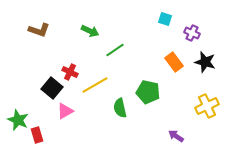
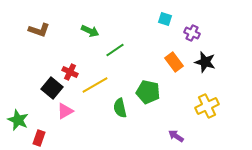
red rectangle: moved 2 px right, 3 px down; rotated 35 degrees clockwise
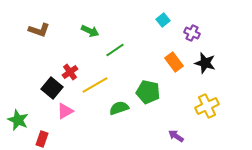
cyan square: moved 2 px left, 1 px down; rotated 32 degrees clockwise
black star: moved 1 px down
red cross: rotated 28 degrees clockwise
green semicircle: moved 1 px left; rotated 84 degrees clockwise
red rectangle: moved 3 px right, 1 px down
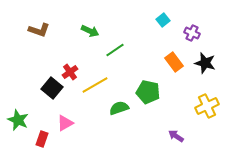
pink triangle: moved 12 px down
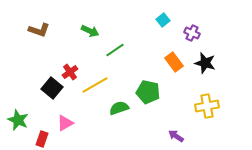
yellow cross: rotated 15 degrees clockwise
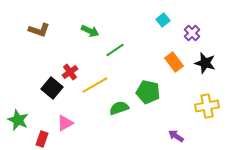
purple cross: rotated 21 degrees clockwise
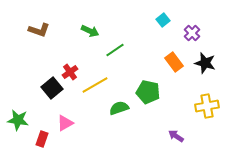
black square: rotated 10 degrees clockwise
green star: rotated 15 degrees counterclockwise
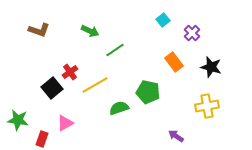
black star: moved 6 px right, 4 px down
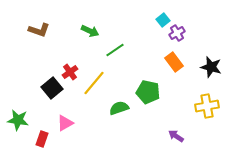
purple cross: moved 15 px left; rotated 14 degrees clockwise
yellow line: moved 1 px left, 2 px up; rotated 20 degrees counterclockwise
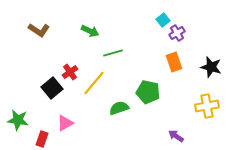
brown L-shape: rotated 15 degrees clockwise
green line: moved 2 px left, 3 px down; rotated 18 degrees clockwise
orange rectangle: rotated 18 degrees clockwise
